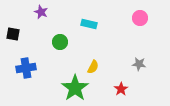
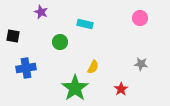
cyan rectangle: moved 4 px left
black square: moved 2 px down
gray star: moved 2 px right
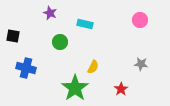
purple star: moved 9 px right, 1 px down
pink circle: moved 2 px down
blue cross: rotated 24 degrees clockwise
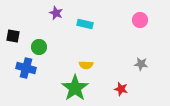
purple star: moved 6 px right
green circle: moved 21 px left, 5 px down
yellow semicircle: moved 7 px left, 2 px up; rotated 64 degrees clockwise
red star: rotated 24 degrees counterclockwise
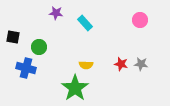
purple star: rotated 16 degrees counterclockwise
cyan rectangle: moved 1 px up; rotated 35 degrees clockwise
black square: moved 1 px down
red star: moved 25 px up
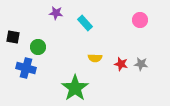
green circle: moved 1 px left
yellow semicircle: moved 9 px right, 7 px up
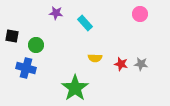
pink circle: moved 6 px up
black square: moved 1 px left, 1 px up
green circle: moved 2 px left, 2 px up
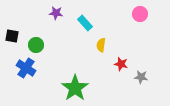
yellow semicircle: moved 6 px right, 13 px up; rotated 96 degrees clockwise
gray star: moved 13 px down
blue cross: rotated 18 degrees clockwise
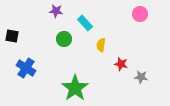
purple star: moved 2 px up
green circle: moved 28 px right, 6 px up
